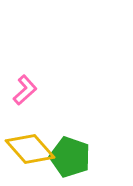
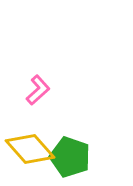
pink L-shape: moved 13 px right
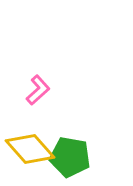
green pentagon: rotated 9 degrees counterclockwise
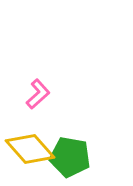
pink L-shape: moved 4 px down
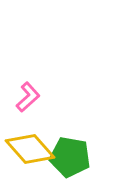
pink L-shape: moved 10 px left, 3 px down
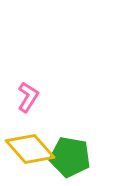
pink L-shape: rotated 16 degrees counterclockwise
